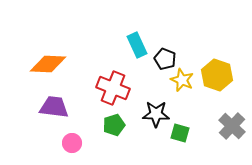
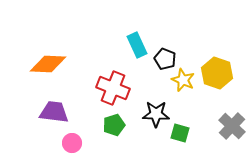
yellow hexagon: moved 2 px up
yellow star: moved 1 px right
purple trapezoid: moved 5 px down
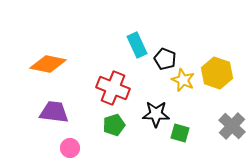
orange diamond: rotated 9 degrees clockwise
pink circle: moved 2 px left, 5 px down
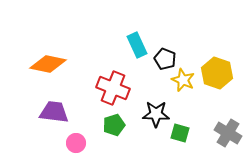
gray cross: moved 4 px left, 7 px down; rotated 12 degrees counterclockwise
pink circle: moved 6 px right, 5 px up
